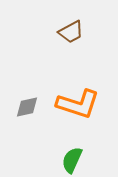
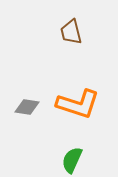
brown trapezoid: rotated 104 degrees clockwise
gray diamond: rotated 20 degrees clockwise
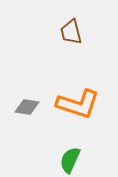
green semicircle: moved 2 px left
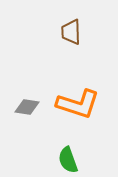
brown trapezoid: rotated 12 degrees clockwise
green semicircle: moved 2 px left; rotated 44 degrees counterclockwise
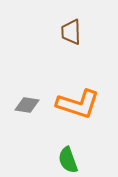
gray diamond: moved 2 px up
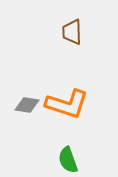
brown trapezoid: moved 1 px right
orange L-shape: moved 11 px left
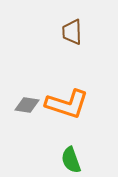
green semicircle: moved 3 px right
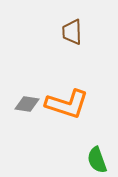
gray diamond: moved 1 px up
green semicircle: moved 26 px right
